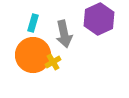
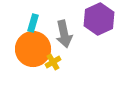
orange circle: moved 6 px up
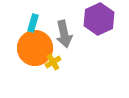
orange circle: moved 2 px right, 1 px up
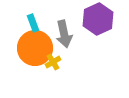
purple hexagon: moved 1 px left
cyan rectangle: rotated 36 degrees counterclockwise
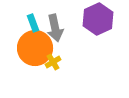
gray arrow: moved 9 px left, 6 px up
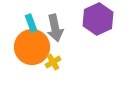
cyan rectangle: moved 2 px left
orange circle: moved 3 px left, 1 px up
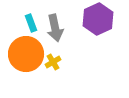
orange circle: moved 6 px left, 7 px down
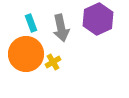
gray arrow: moved 6 px right
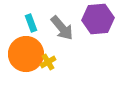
purple hexagon: rotated 20 degrees clockwise
gray arrow: moved 1 px right; rotated 28 degrees counterclockwise
yellow cross: moved 5 px left
